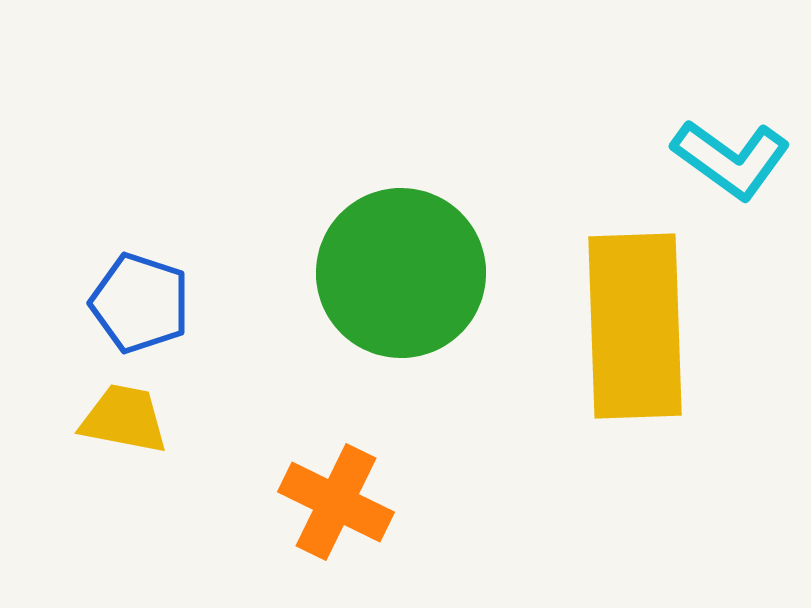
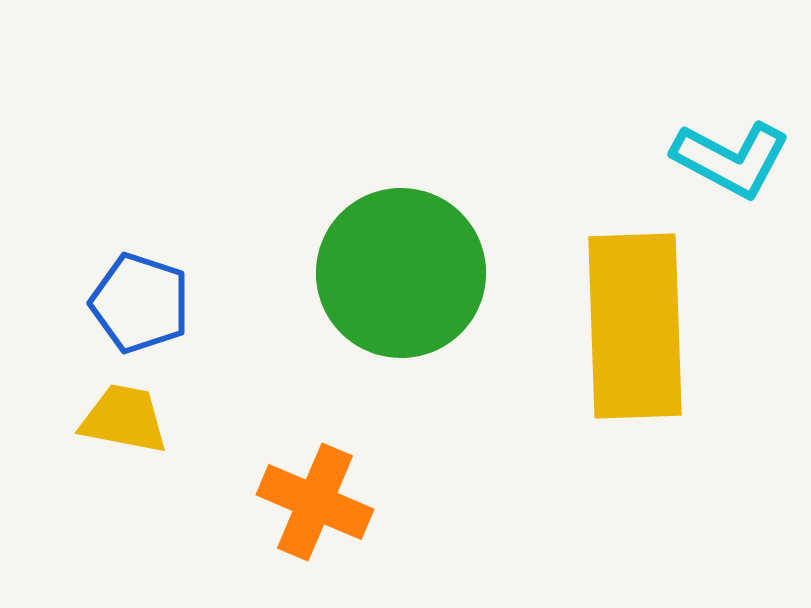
cyan L-shape: rotated 8 degrees counterclockwise
orange cross: moved 21 px left; rotated 3 degrees counterclockwise
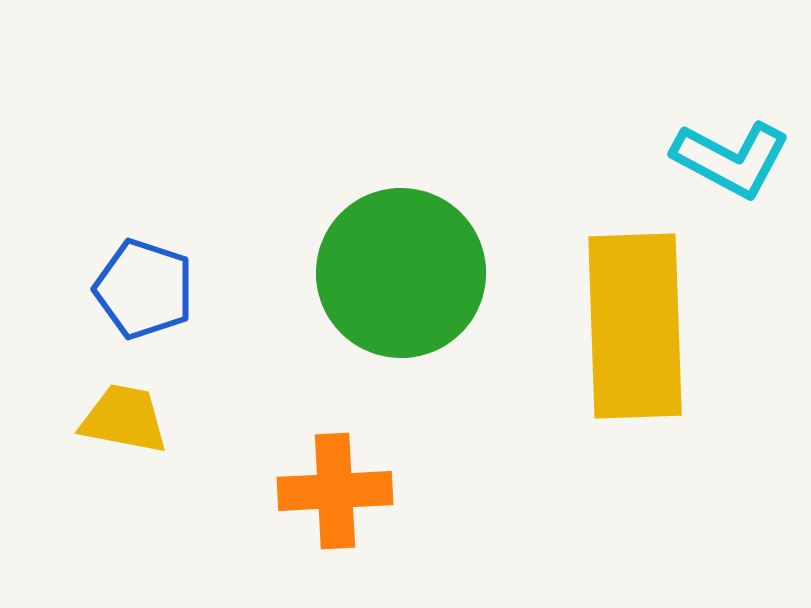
blue pentagon: moved 4 px right, 14 px up
orange cross: moved 20 px right, 11 px up; rotated 26 degrees counterclockwise
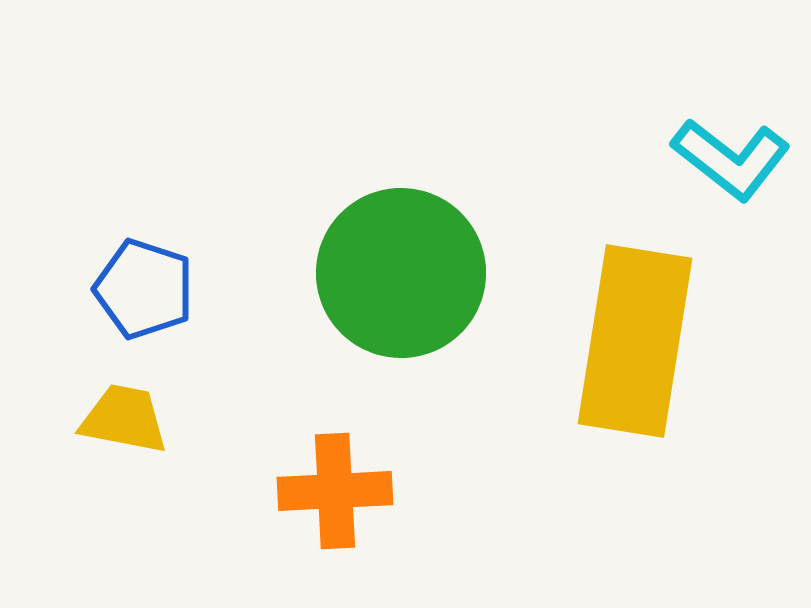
cyan L-shape: rotated 10 degrees clockwise
yellow rectangle: moved 15 px down; rotated 11 degrees clockwise
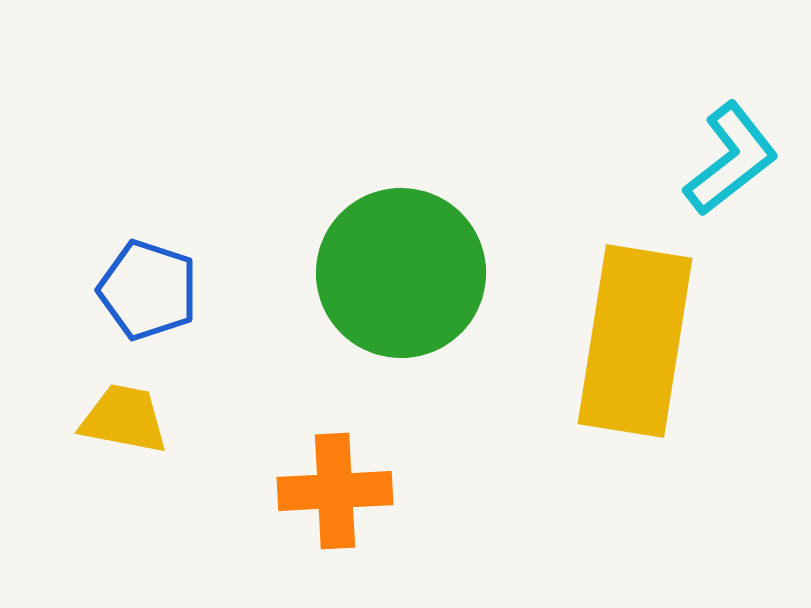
cyan L-shape: rotated 76 degrees counterclockwise
blue pentagon: moved 4 px right, 1 px down
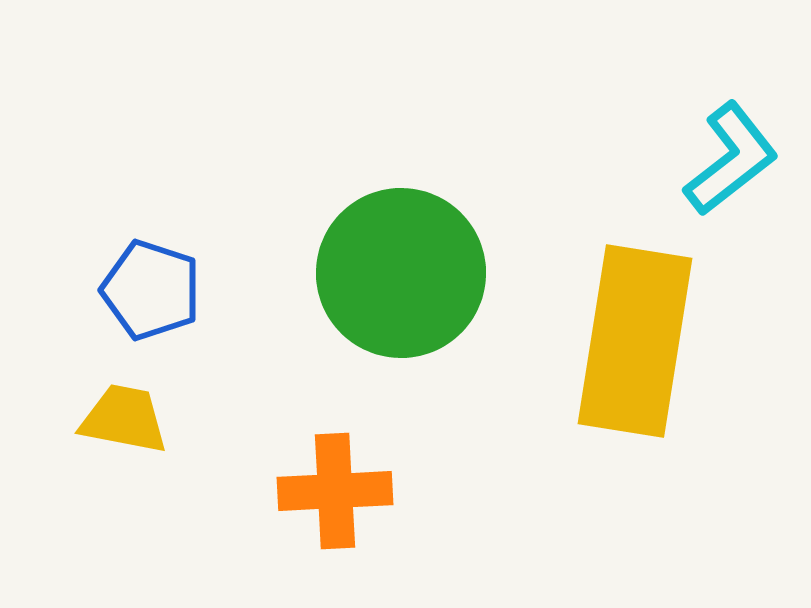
blue pentagon: moved 3 px right
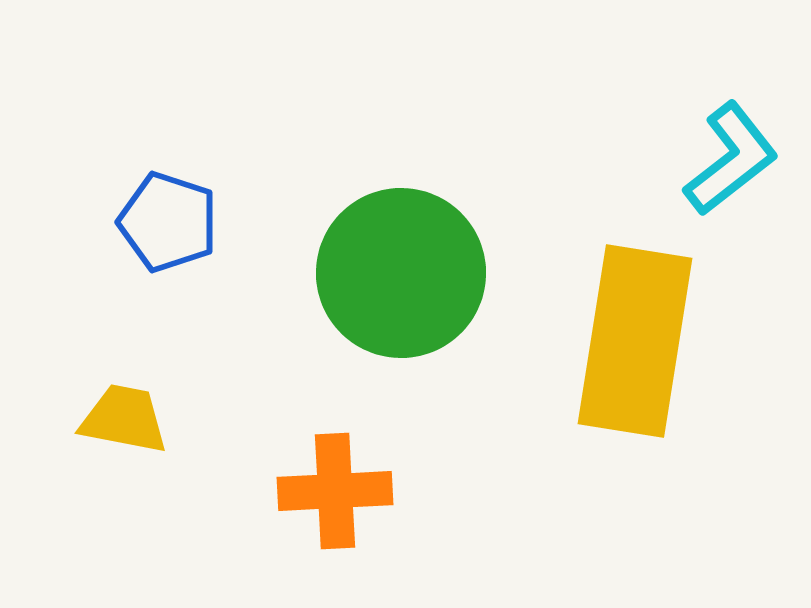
blue pentagon: moved 17 px right, 68 px up
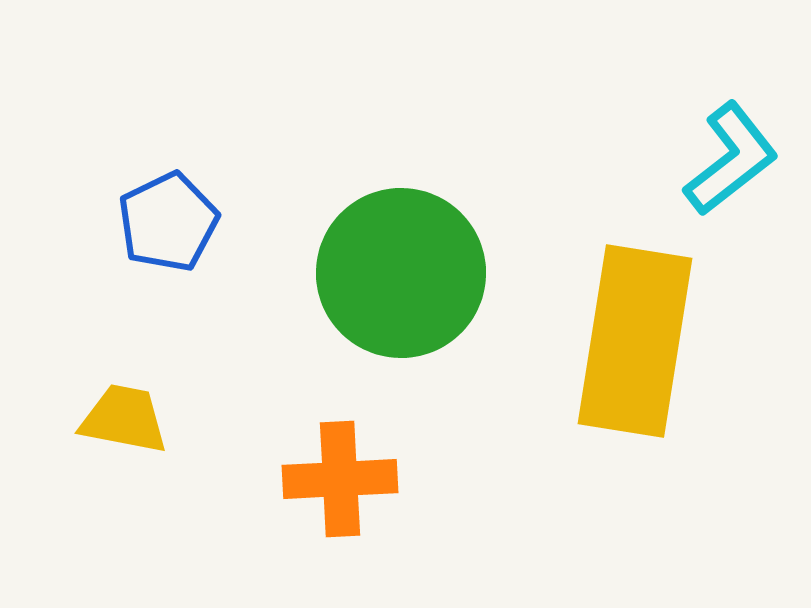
blue pentagon: rotated 28 degrees clockwise
orange cross: moved 5 px right, 12 px up
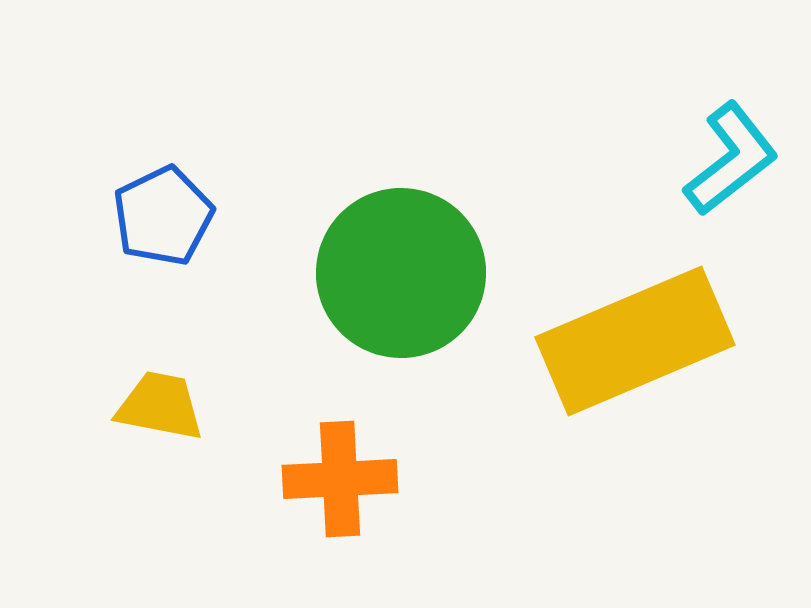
blue pentagon: moved 5 px left, 6 px up
yellow rectangle: rotated 58 degrees clockwise
yellow trapezoid: moved 36 px right, 13 px up
